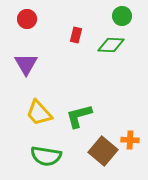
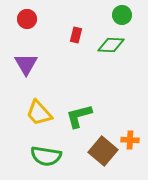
green circle: moved 1 px up
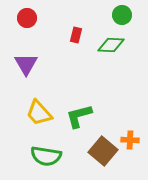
red circle: moved 1 px up
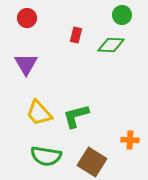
green L-shape: moved 3 px left
brown square: moved 11 px left, 11 px down; rotated 8 degrees counterclockwise
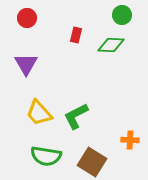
green L-shape: rotated 12 degrees counterclockwise
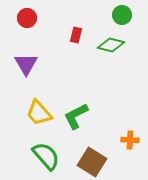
green diamond: rotated 12 degrees clockwise
green semicircle: rotated 140 degrees counterclockwise
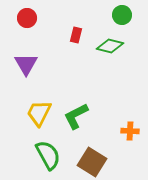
green diamond: moved 1 px left, 1 px down
yellow trapezoid: rotated 68 degrees clockwise
orange cross: moved 9 px up
green semicircle: moved 2 px right, 1 px up; rotated 12 degrees clockwise
